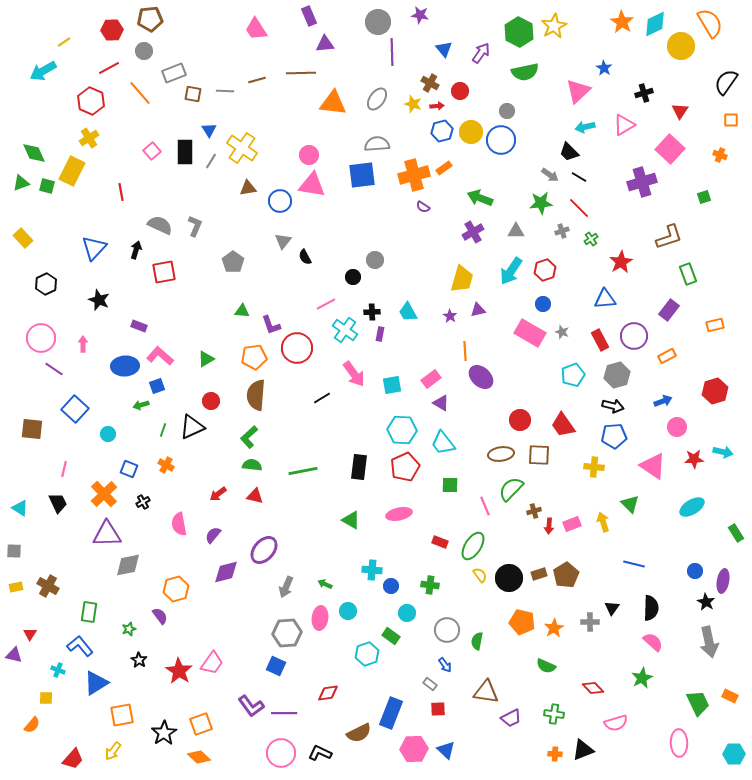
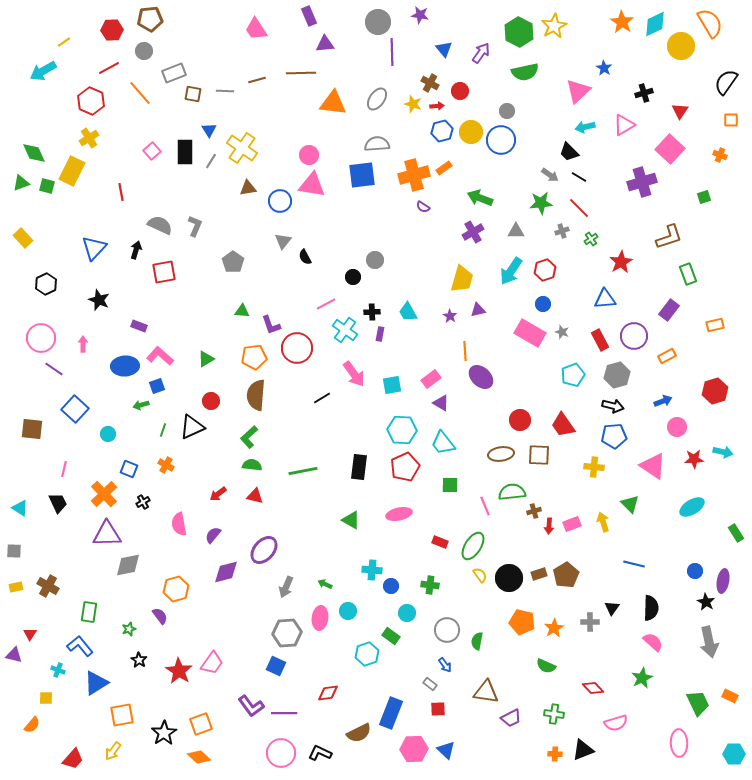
green semicircle at (511, 489): moved 1 px right, 3 px down; rotated 40 degrees clockwise
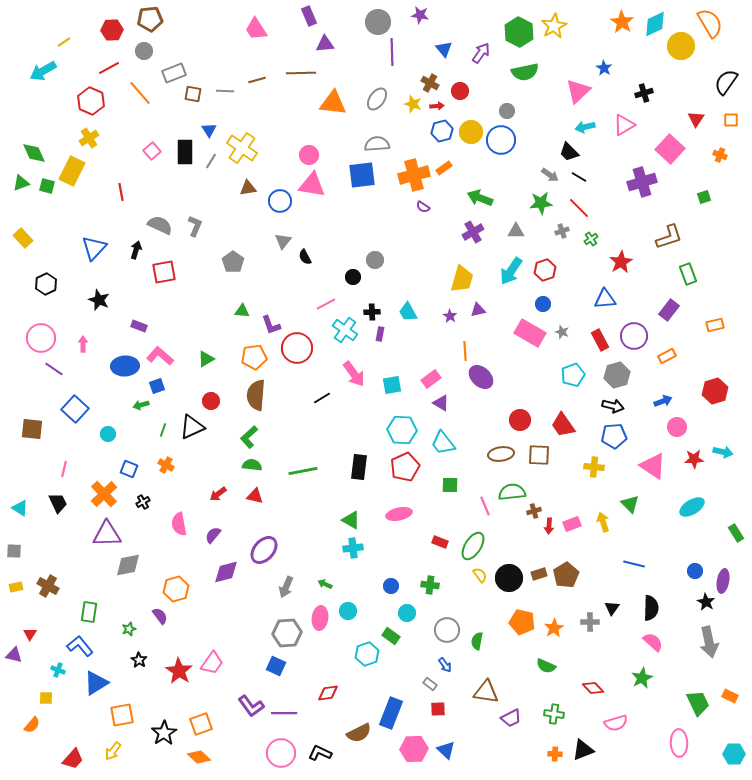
red triangle at (680, 111): moved 16 px right, 8 px down
cyan cross at (372, 570): moved 19 px left, 22 px up; rotated 12 degrees counterclockwise
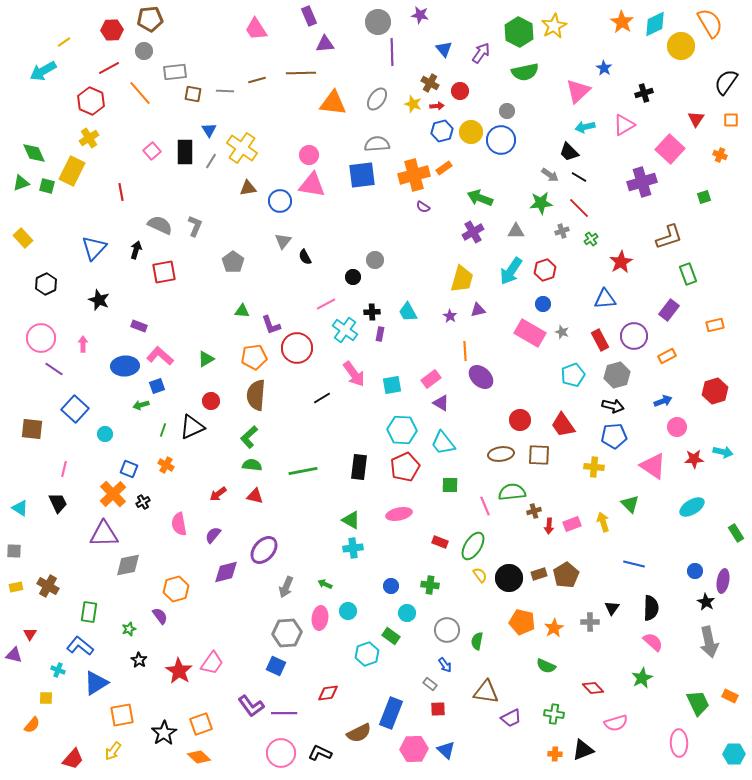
gray rectangle at (174, 73): moved 1 px right, 1 px up; rotated 15 degrees clockwise
cyan circle at (108, 434): moved 3 px left
orange cross at (104, 494): moved 9 px right
purple triangle at (107, 534): moved 3 px left
blue L-shape at (80, 646): rotated 12 degrees counterclockwise
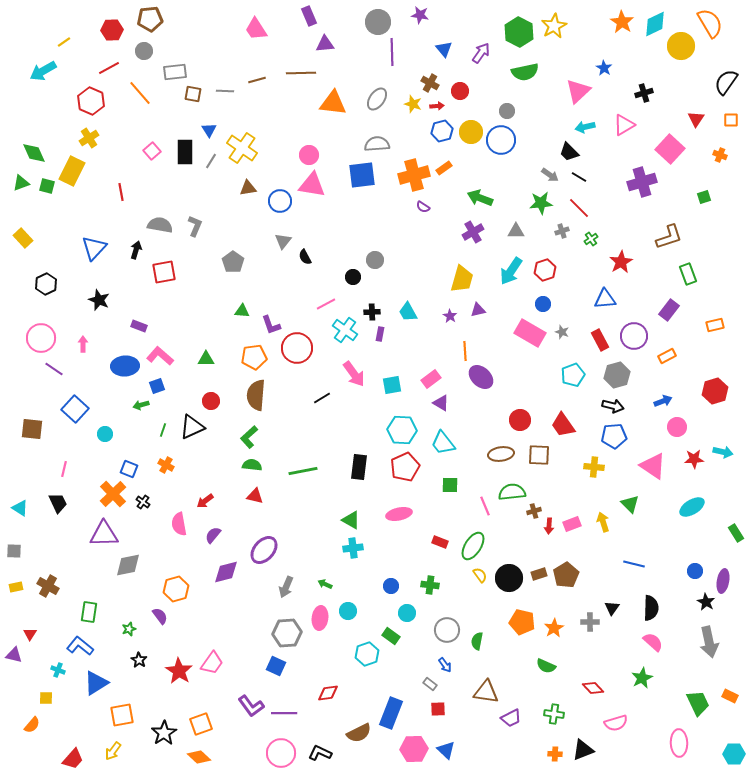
gray semicircle at (160, 225): rotated 15 degrees counterclockwise
green triangle at (206, 359): rotated 30 degrees clockwise
red arrow at (218, 494): moved 13 px left, 7 px down
black cross at (143, 502): rotated 24 degrees counterclockwise
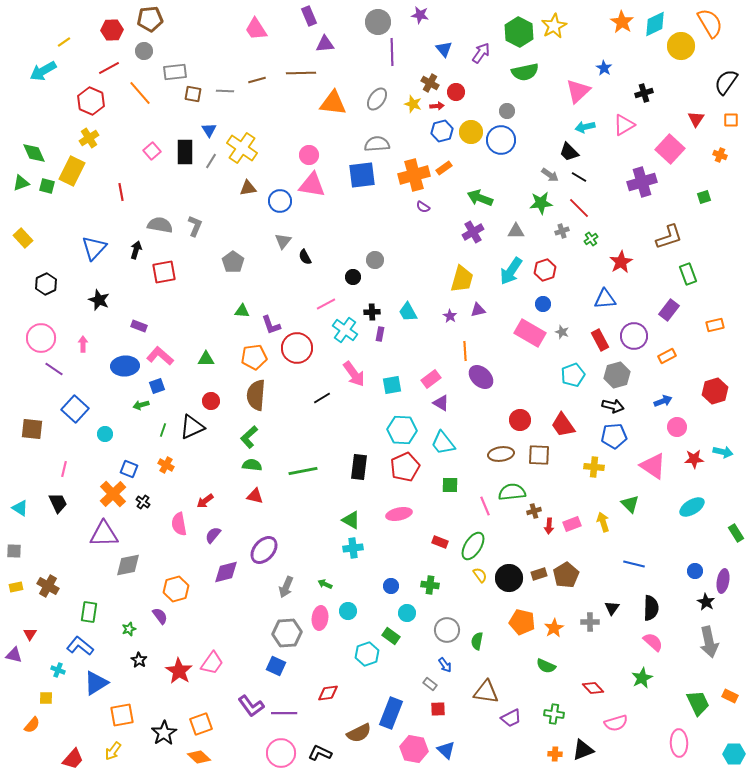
red circle at (460, 91): moved 4 px left, 1 px down
pink hexagon at (414, 749): rotated 12 degrees clockwise
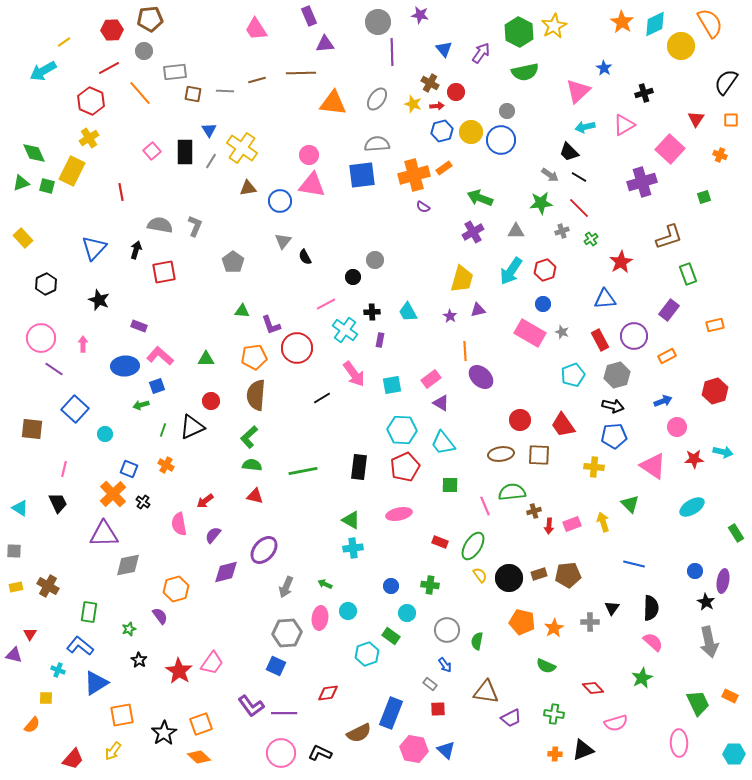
purple rectangle at (380, 334): moved 6 px down
brown pentagon at (566, 575): moved 2 px right; rotated 25 degrees clockwise
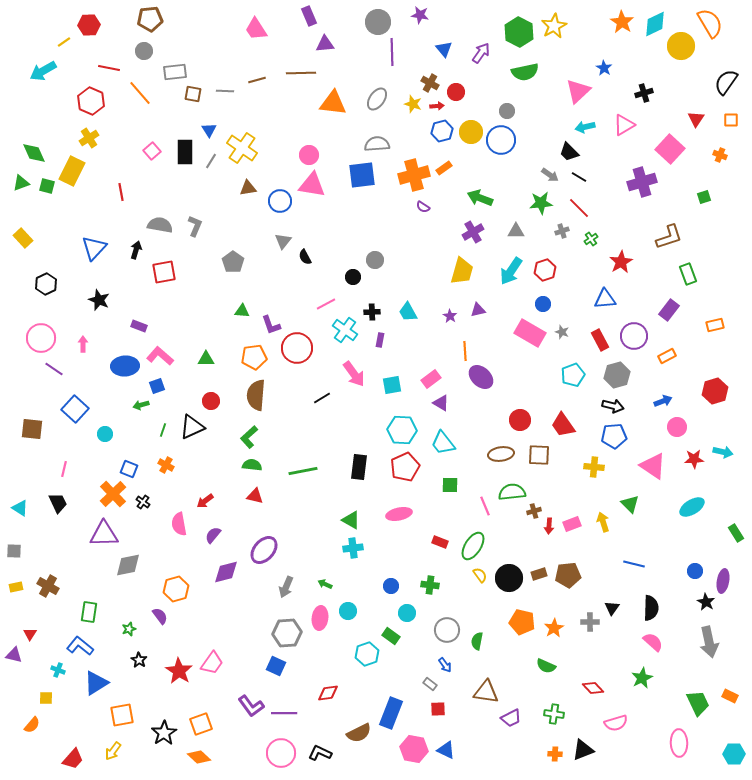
red hexagon at (112, 30): moved 23 px left, 5 px up
red line at (109, 68): rotated 40 degrees clockwise
yellow trapezoid at (462, 279): moved 8 px up
blue triangle at (446, 750): rotated 18 degrees counterclockwise
